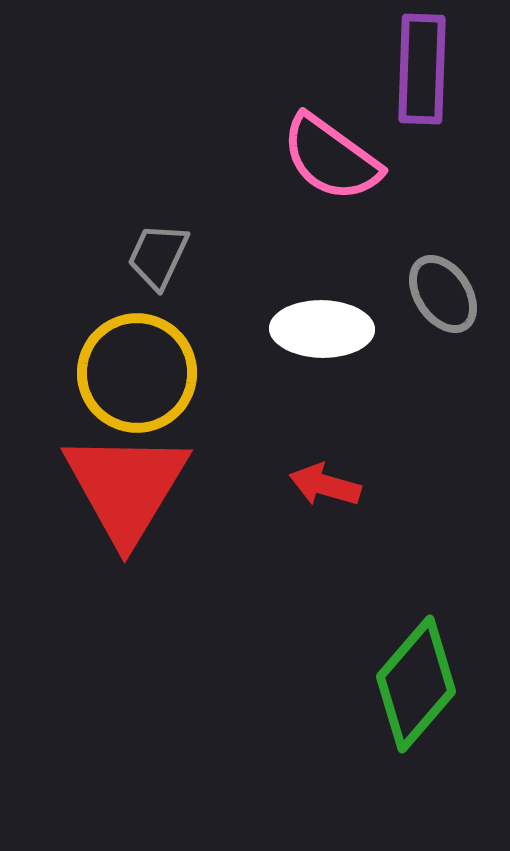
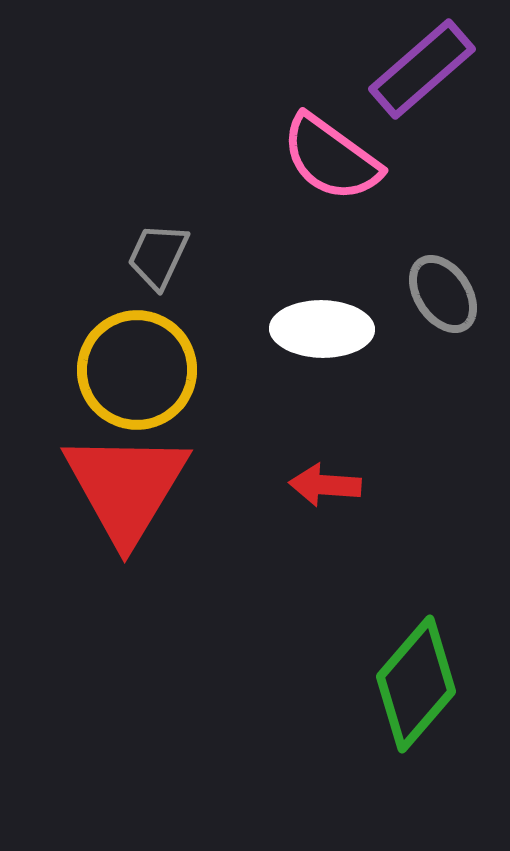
purple rectangle: rotated 47 degrees clockwise
yellow circle: moved 3 px up
red arrow: rotated 12 degrees counterclockwise
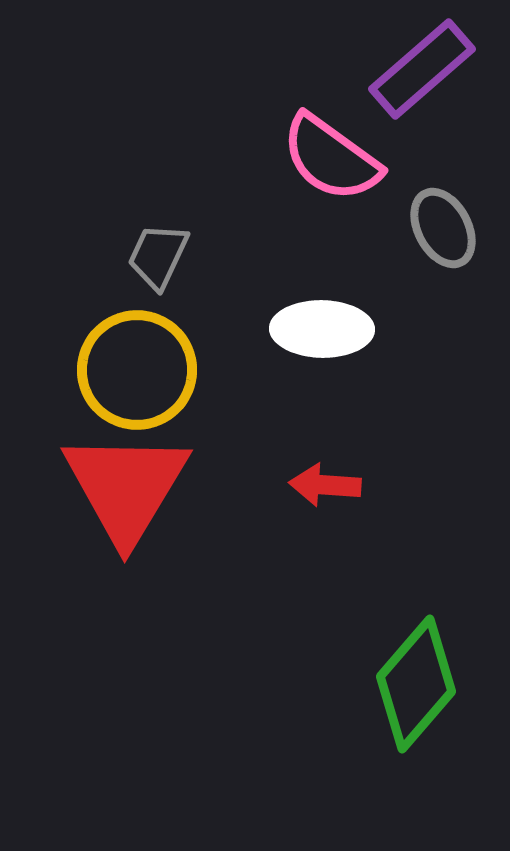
gray ellipse: moved 66 px up; rotated 6 degrees clockwise
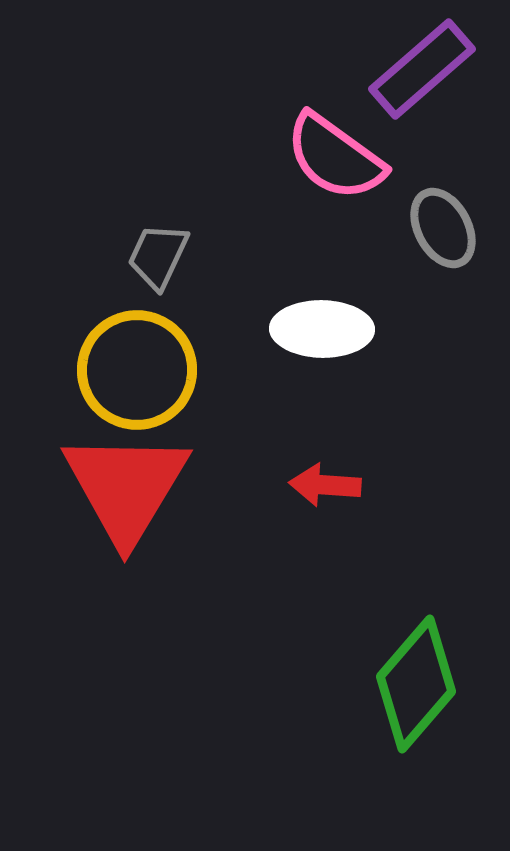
pink semicircle: moved 4 px right, 1 px up
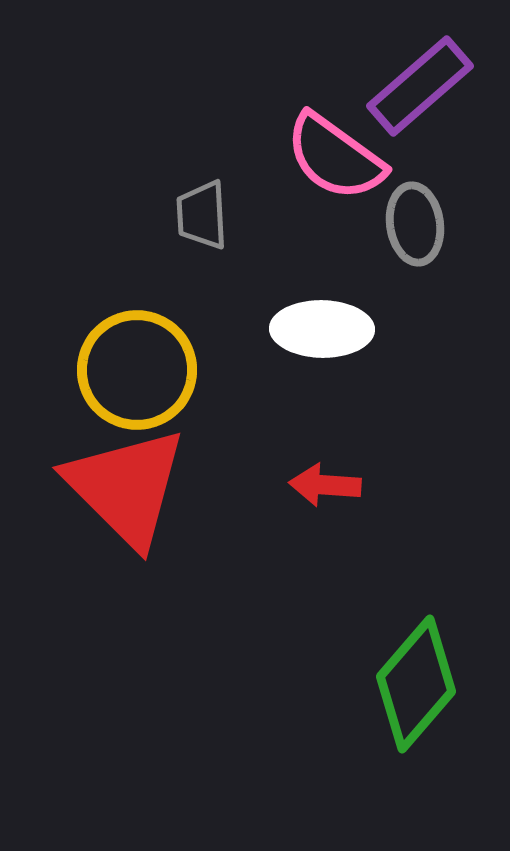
purple rectangle: moved 2 px left, 17 px down
gray ellipse: moved 28 px left, 4 px up; rotated 20 degrees clockwise
gray trapezoid: moved 44 px right, 41 px up; rotated 28 degrees counterclockwise
red triangle: rotated 16 degrees counterclockwise
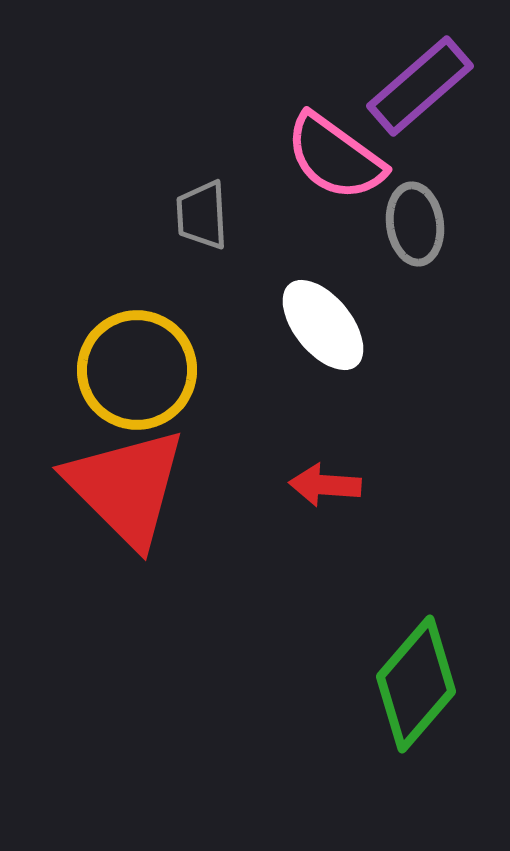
white ellipse: moved 1 px right, 4 px up; rotated 50 degrees clockwise
